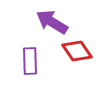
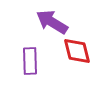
red diamond: rotated 20 degrees clockwise
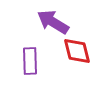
purple arrow: moved 1 px right
